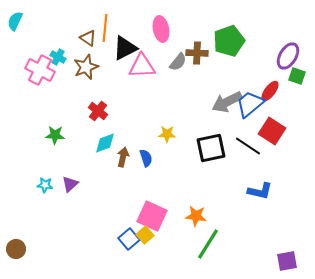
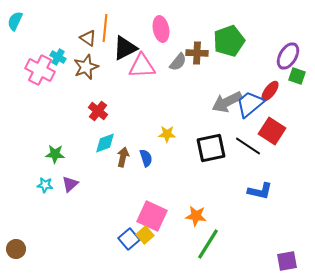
green star: moved 19 px down
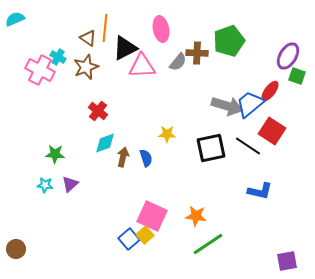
cyan semicircle: moved 2 px up; rotated 42 degrees clockwise
gray arrow: moved 4 px down; rotated 136 degrees counterclockwise
green line: rotated 24 degrees clockwise
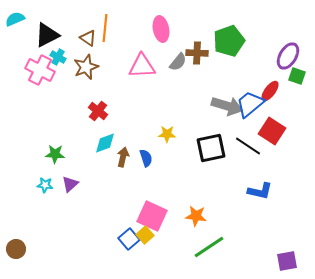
black triangle: moved 78 px left, 13 px up
green line: moved 1 px right, 3 px down
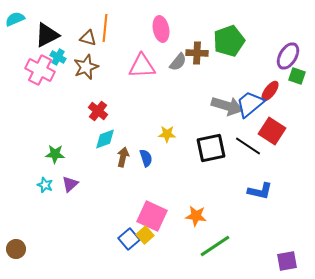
brown triangle: rotated 18 degrees counterclockwise
cyan diamond: moved 4 px up
cyan star: rotated 14 degrees clockwise
green line: moved 6 px right, 1 px up
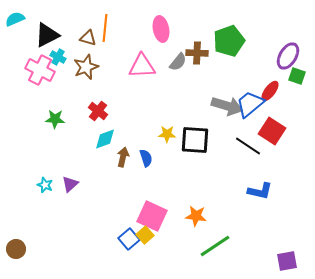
black square: moved 16 px left, 8 px up; rotated 16 degrees clockwise
green star: moved 35 px up
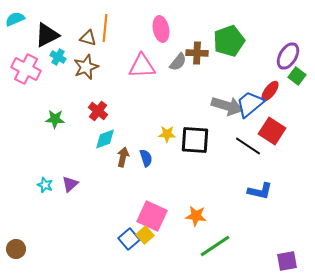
pink cross: moved 14 px left, 1 px up
green square: rotated 18 degrees clockwise
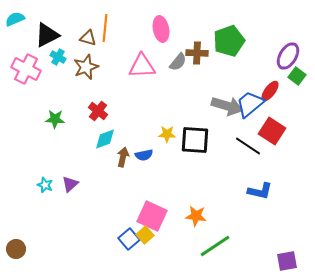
blue semicircle: moved 2 px left, 3 px up; rotated 96 degrees clockwise
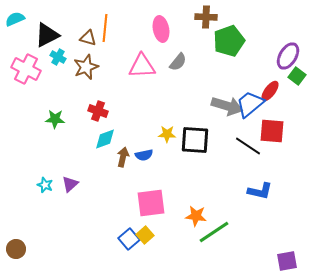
brown cross: moved 9 px right, 36 px up
red cross: rotated 18 degrees counterclockwise
red square: rotated 28 degrees counterclockwise
pink square: moved 1 px left, 13 px up; rotated 32 degrees counterclockwise
green line: moved 1 px left, 14 px up
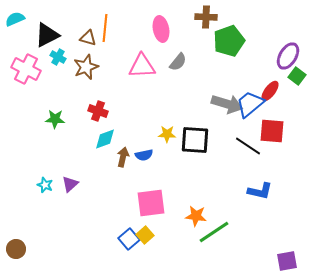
gray arrow: moved 2 px up
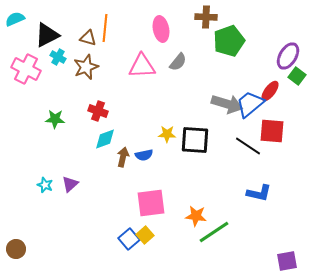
blue L-shape: moved 1 px left, 2 px down
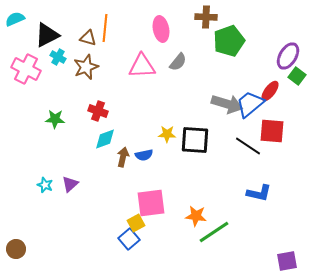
yellow square: moved 9 px left, 12 px up; rotated 12 degrees clockwise
